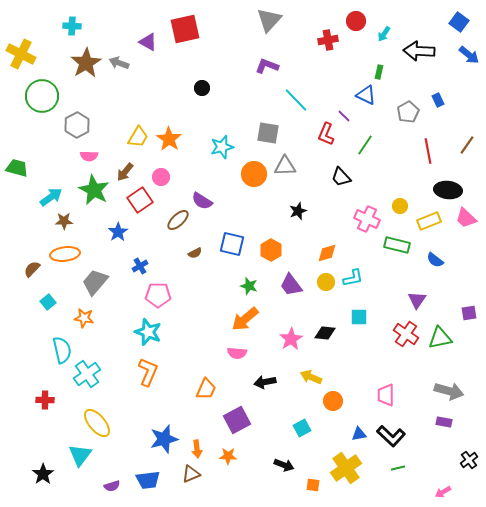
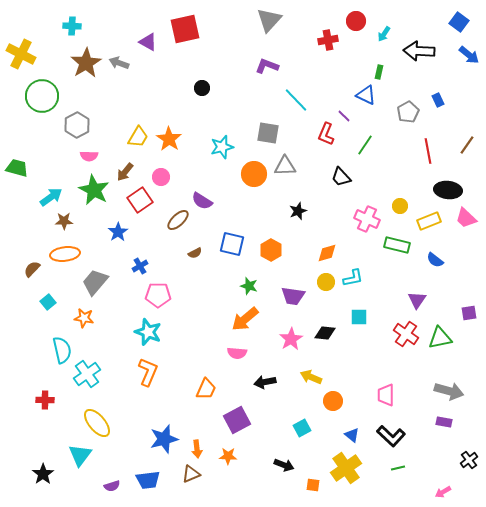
purple trapezoid at (291, 285): moved 2 px right, 11 px down; rotated 45 degrees counterclockwise
blue triangle at (359, 434): moved 7 px left, 1 px down; rotated 49 degrees clockwise
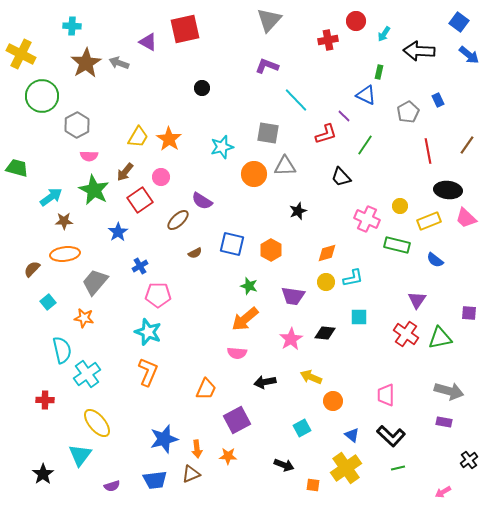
red L-shape at (326, 134): rotated 130 degrees counterclockwise
purple square at (469, 313): rotated 14 degrees clockwise
blue trapezoid at (148, 480): moved 7 px right
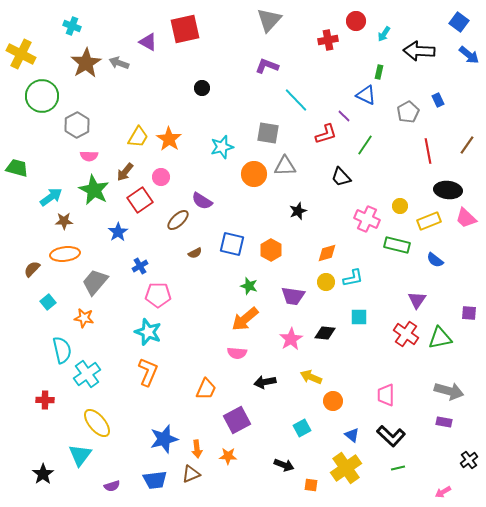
cyan cross at (72, 26): rotated 18 degrees clockwise
orange square at (313, 485): moved 2 px left
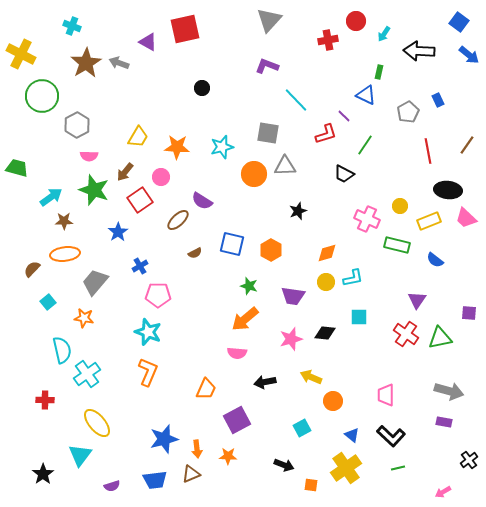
orange star at (169, 139): moved 8 px right, 8 px down; rotated 30 degrees counterclockwise
black trapezoid at (341, 177): moved 3 px right, 3 px up; rotated 20 degrees counterclockwise
green star at (94, 190): rotated 8 degrees counterclockwise
pink star at (291, 339): rotated 15 degrees clockwise
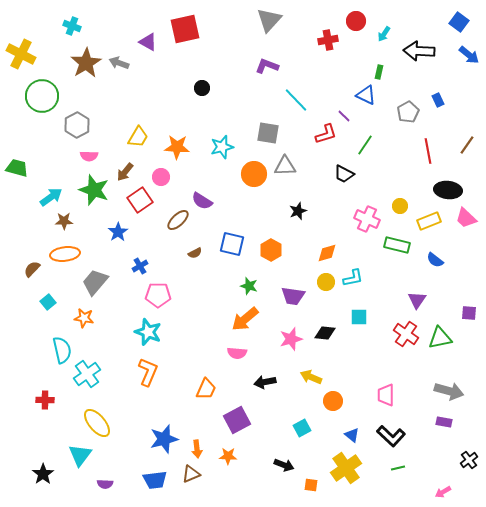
purple semicircle at (112, 486): moved 7 px left, 2 px up; rotated 21 degrees clockwise
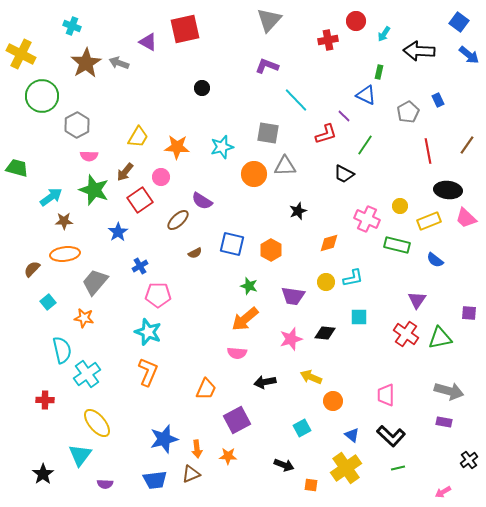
orange diamond at (327, 253): moved 2 px right, 10 px up
